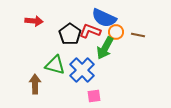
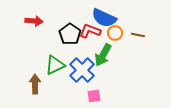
orange circle: moved 1 px left, 1 px down
green arrow: moved 2 px left, 7 px down
green triangle: rotated 40 degrees counterclockwise
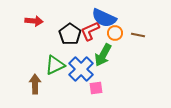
red L-shape: rotated 45 degrees counterclockwise
blue cross: moved 1 px left, 1 px up
pink square: moved 2 px right, 8 px up
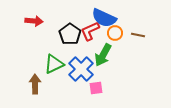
green triangle: moved 1 px left, 1 px up
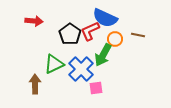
blue semicircle: moved 1 px right
orange circle: moved 6 px down
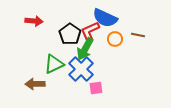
green arrow: moved 18 px left, 6 px up
brown arrow: rotated 90 degrees counterclockwise
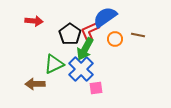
blue semicircle: moved 1 px up; rotated 120 degrees clockwise
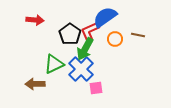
red arrow: moved 1 px right, 1 px up
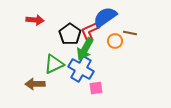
brown line: moved 8 px left, 2 px up
orange circle: moved 2 px down
blue cross: rotated 15 degrees counterclockwise
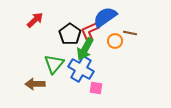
red arrow: rotated 48 degrees counterclockwise
green triangle: rotated 25 degrees counterclockwise
pink square: rotated 16 degrees clockwise
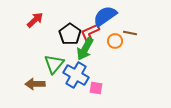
blue semicircle: moved 1 px up
red L-shape: moved 2 px down
blue cross: moved 5 px left, 6 px down
